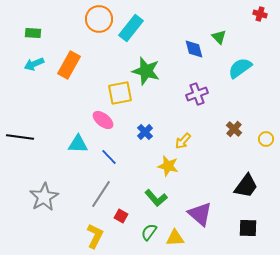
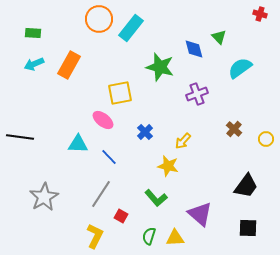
green star: moved 14 px right, 4 px up
green semicircle: moved 4 px down; rotated 18 degrees counterclockwise
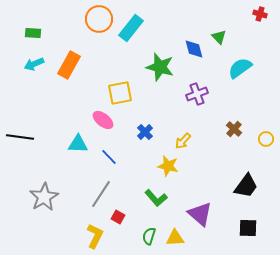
red square: moved 3 px left, 1 px down
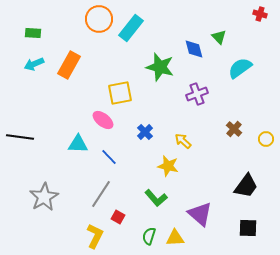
yellow arrow: rotated 90 degrees clockwise
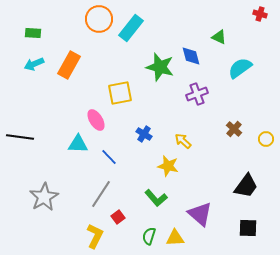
green triangle: rotated 21 degrees counterclockwise
blue diamond: moved 3 px left, 7 px down
pink ellipse: moved 7 px left; rotated 20 degrees clockwise
blue cross: moved 1 px left, 2 px down; rotated 14 degrees counterclockwise
red square: rotated 24 degrees clockwise
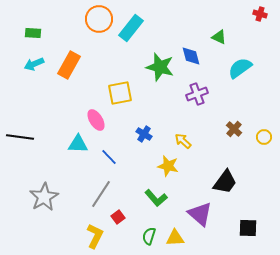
yellow circle: moved 2 px left, 2 px up
black trapezoid: moved 21 px left, 4 px up
